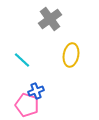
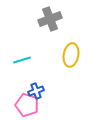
gray cross: rotated 15 degrees clockwise
cyan line: rotated 60 degrees counterclockwise
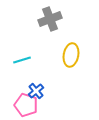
blue cross: rotated 21 degrees counterclockwise
pink pentagon: moved 1 px left
